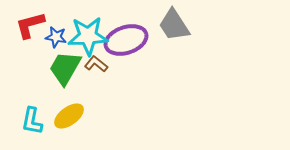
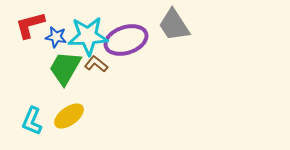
cyan L-shape: rotated 12 degrees clockwise
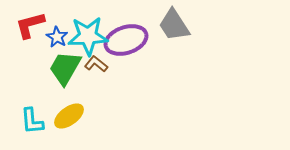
blue star: moved 1 px right; rotated 20 degrees clockwise
cyan L-shape: rotated 28 degrees counterclockwise
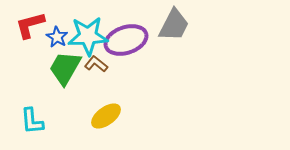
gray trapezoid: rotated 120 degrees counterclockwise
yellow ellipse: moved 37 px right
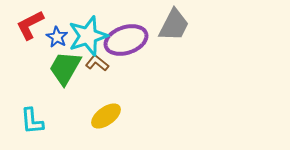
red L-shape: rotated 12 degrees counterclockwise
cyan star: rotated 15 degrees counterclockwise
brown L-shape: moved 1 px right, 1 px up
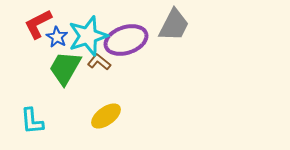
red L-shape: moved 8 px right, 1 px up
brown L-shape: moved 2 px right, 1 px up
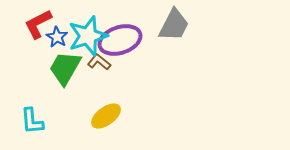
purple ellipse: moved 6 px left
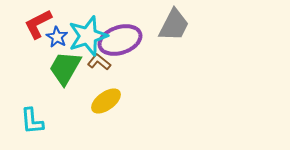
yellow ellipse: moved 15 px up
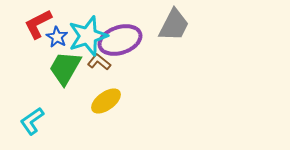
cyan L-shape: rotated 60 degrees clockwise
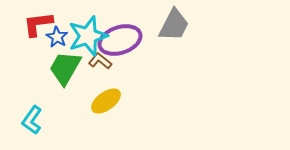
red L-shape: rotated 20 degrees clockwise
brown L-shape: moved 1 px right, 1 px up
cyan L-shape: moved 1 px up; rotated 20 degrees counterclockwise
